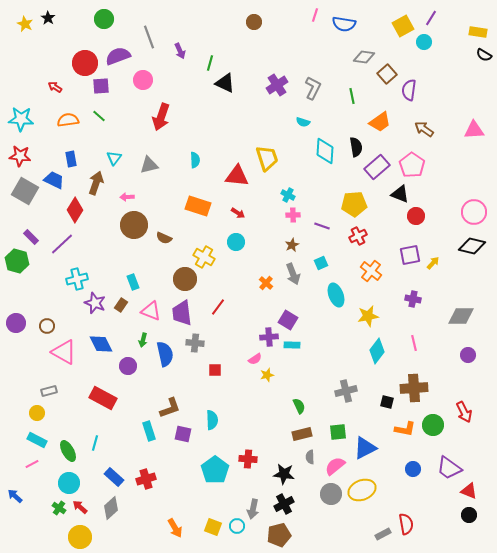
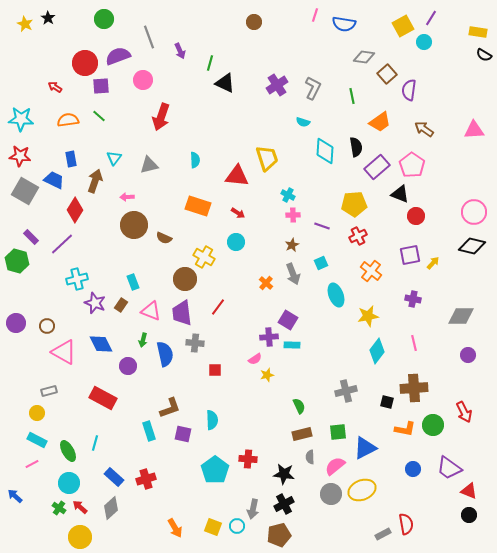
brown arrow at (96, 183): moved 1 px left, 2 px up
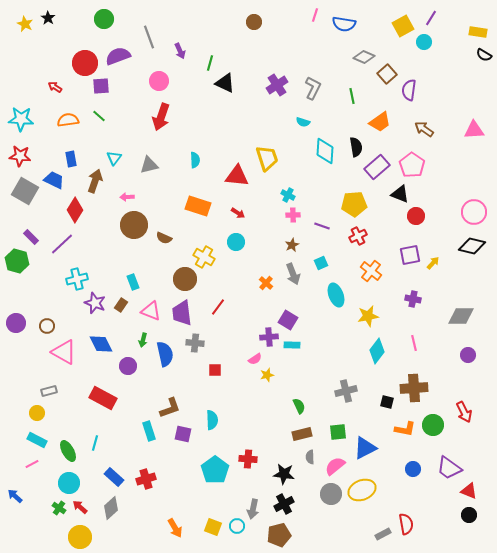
gray diamond at (364, 57): rotated 15 degrees clockwise
pink circle at (143, 80): moved 16 px right, 1 px down
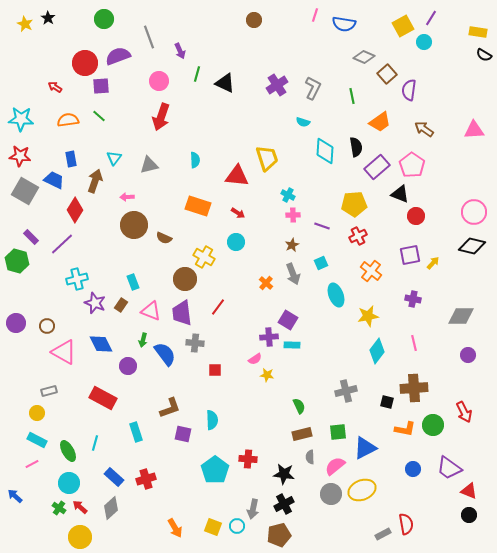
brown circle at (254, 22): moved 2 px up
green line at (210, 63): moved 13 px left, 11 px down
blue semicircle at (165, 354): rotated 25 degrees counterclockwise
yellow star at (267, 375): rotated 24 degrees clockwise
cyan rectangle at (149, 431): moved 13 px left, 1 px down
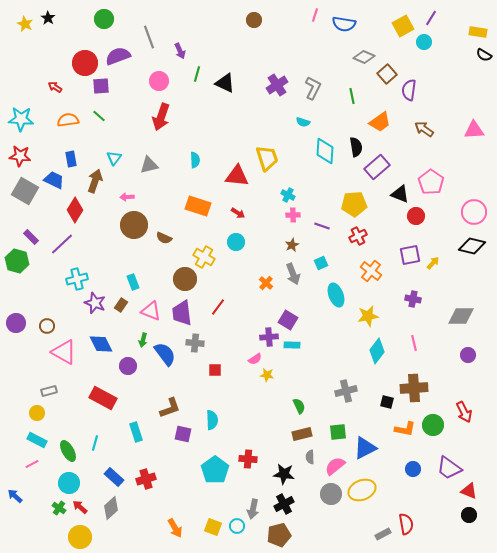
pink pentagon at (412, 165): moved 19 px right, 17 px down
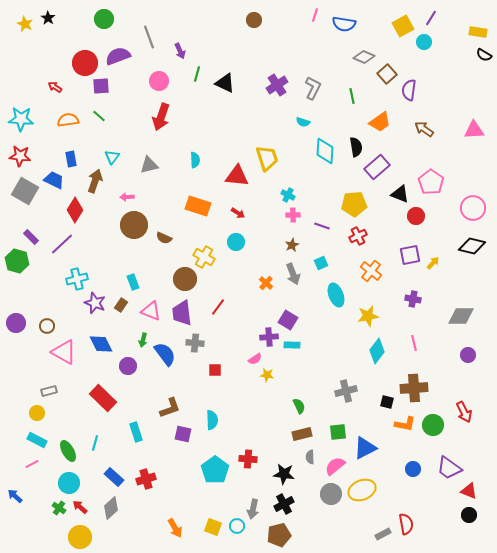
cyan triangle at (114, 158): moved 2 px left, 1 px up
pink circle at (474, 212): moved 1 px left, 4 px up
red rectangle at (103, 398): rotated 16 degrees clockwise
orange L-shape at (405, 429): moved 5 px up
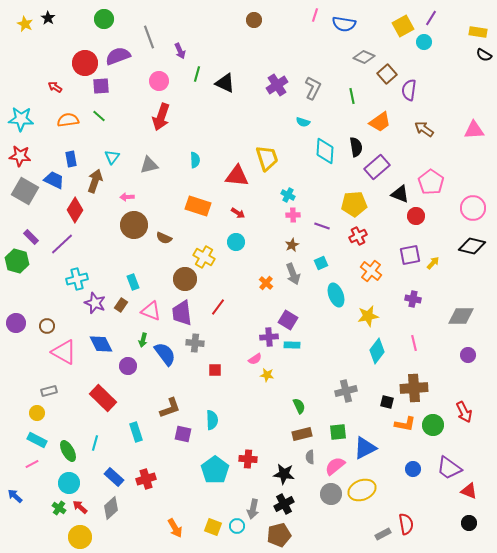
black circle at (469, 515): moved 8 px down
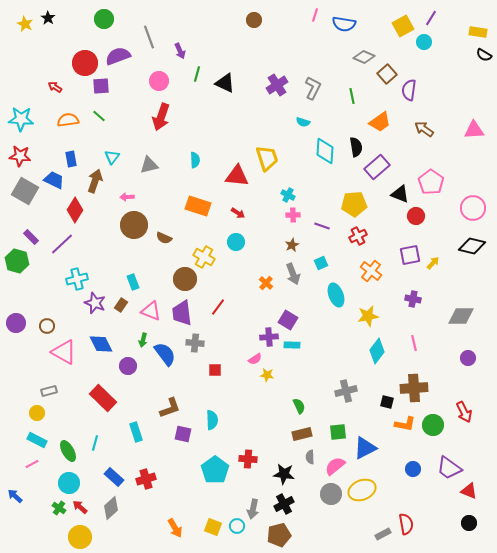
purple circle at (468, 355): moved 3 px down
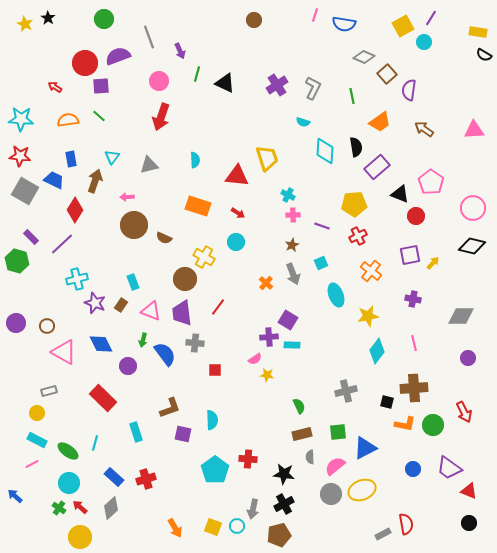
green ellipse at (68, 451): rotated 25 degrees counterclockwise
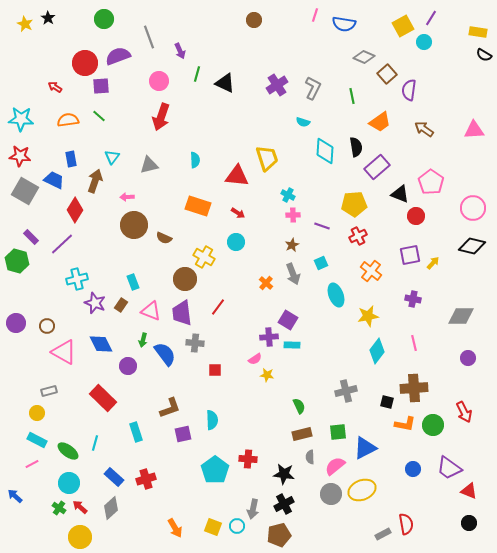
purple square at (183, 434): rotated 24 degrees counterclockwise
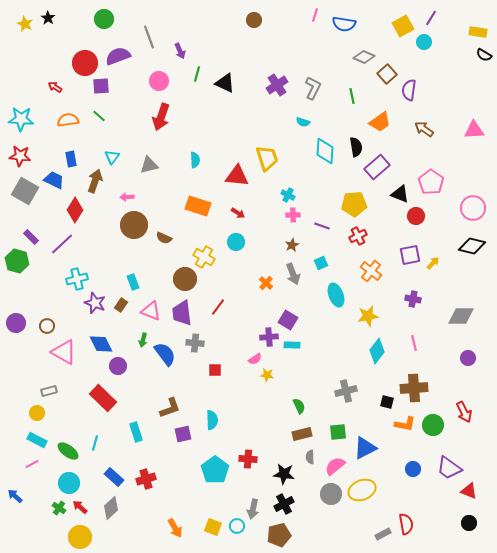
purple circle at (128, 366): moved 10 px left
